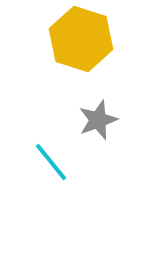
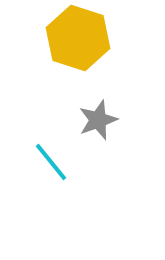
yellow hexagon: moved 3 px left, 1 px up
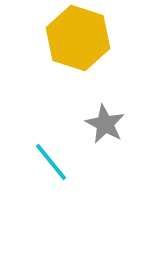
gray star: moved 7 px right, 4 px down; rotated 24 degrees counterclockwise
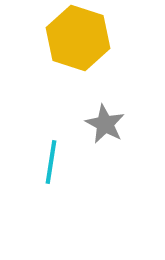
cyan line: rotated 48 degrees clockwise
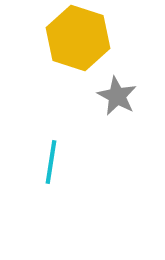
gray star: moved 12 px right, 28 px up
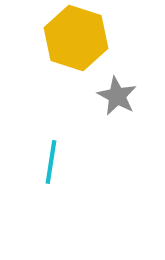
yellow hexagon: moved 2 px left
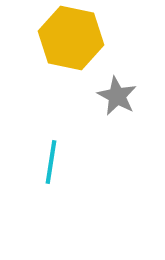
yellow hexagon: moved 5 px left; rotated 6 degrees counterclockwise
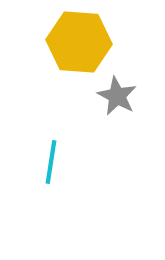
yellow hexagon: moved 8 px right, 4 px down; rotated 8 degrees counterclockwise
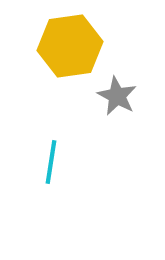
yellow hexagon: moved 9 px left, 4 px down; rotated 12 degrees counterclockwise
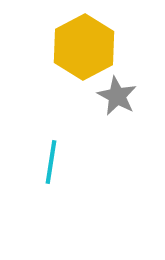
yellow hexagon: moved 14 px right, 1 px down; rotated 20 degrees counterclockwise
